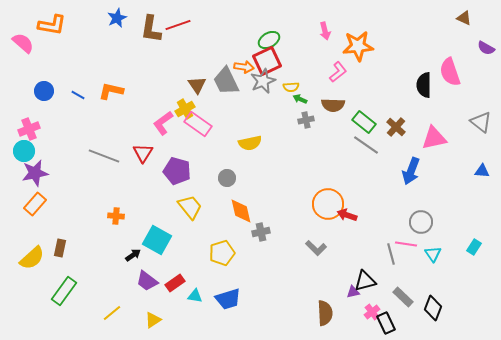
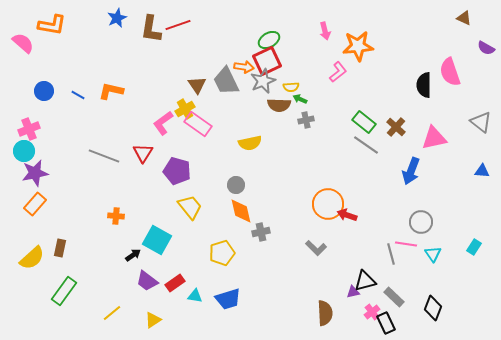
brown semicircle at (333, 105): moved 54 px left
gray circle at (227, 178): moved 9 px right, 7 px down
gray rectangle at (403, 297): moved 9 px left
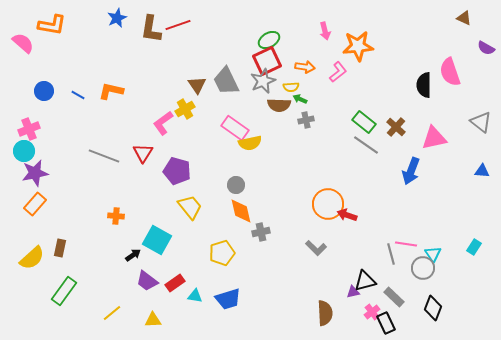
orange arrow at (244, 67): moved 61 px right
pink rectangle at (198, 124): moved 37 px right, 4 px down
gray circle at (421, 222): moved 2 px right, 46 px down
yellow triangle at (153, 320): rotated 30 degrees clockwise
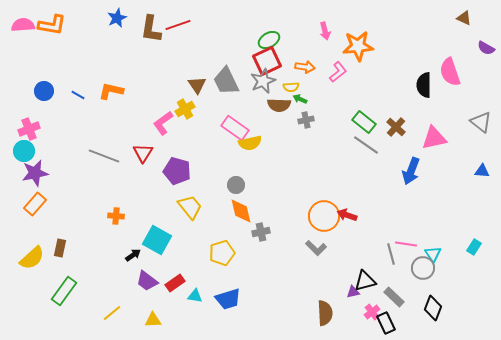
pink semicircle at (23, 43): moved 18 px up; rotated 45 degrees counterclockwise
orange circle at (328, 204): moved 4 px left, 12 px down
